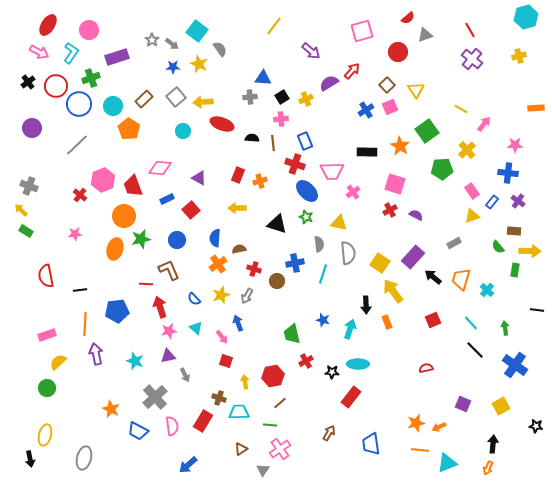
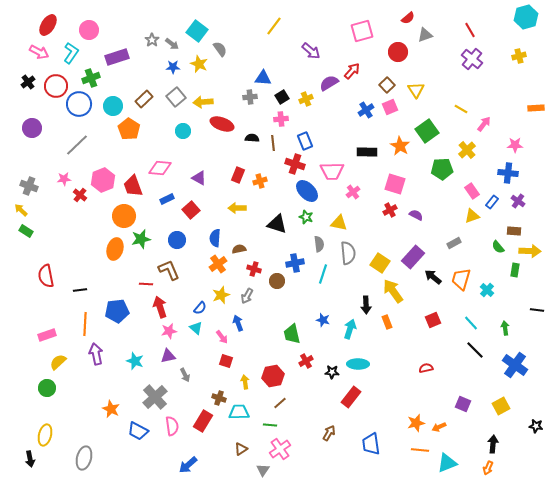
pink star at (75, 234): moved 11 px left, 55 px up
blue semicircle at (194, 299): moved 6 px right, 9 px down; rotated 96 degrees counterclockwise
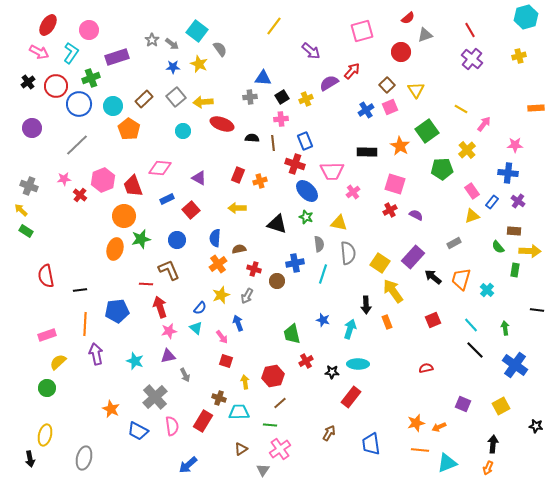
red circle at (398, 52): moved 3 px right
cyan line at (471, 323): moved 2 px down
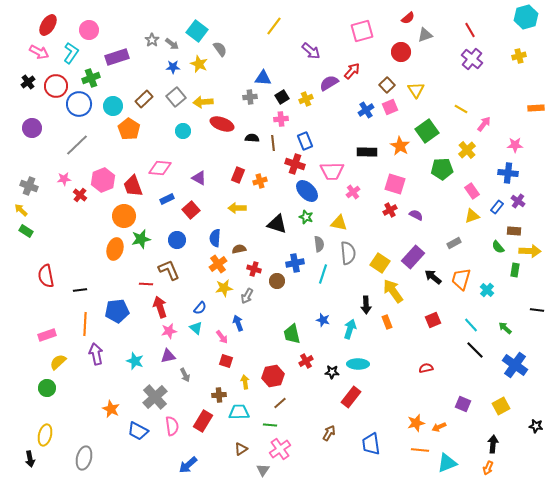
blue rectangle at (492, 202): moved 5 px right, 5 px down
yellow star at (221, 295): moved 3 px right, 7 px up; rotated 12 degrees clockwise
green arrow at (505, 328): rotated 40 degrees counterclockwise
brown cross at (219, 398): moved 3 px up; rotated 24 degrees counterclockwise
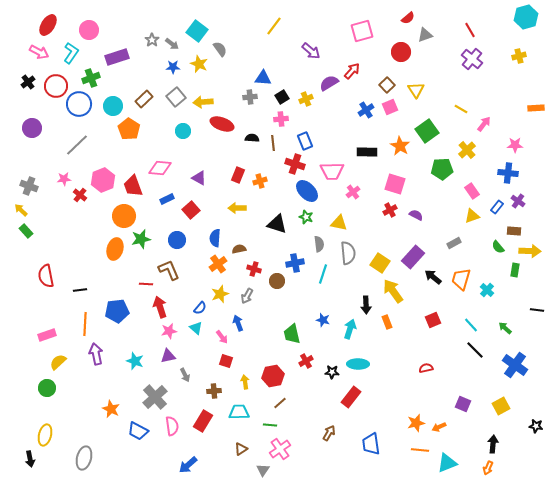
green rectangle at (26, 231): rotated 16 degrees clockwise
yellow star at (224, 288): moved 4 px left, 6 px down; rotated 12 degrees counterclockwise
brown cross at (219, 395): moved 5 px left, 4 px up
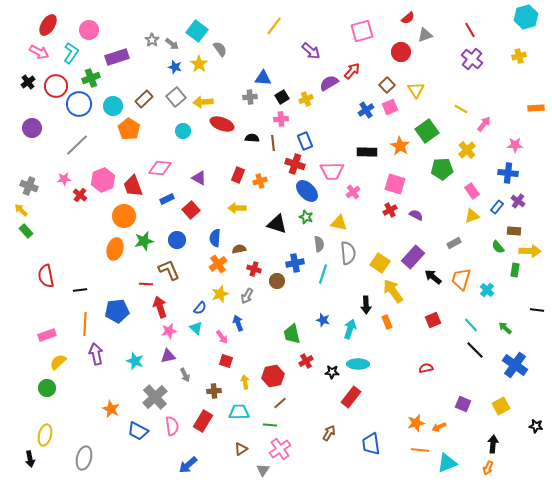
yellow star at (199, 64): rotated 12 degrees clockwise
blue star at (173, 67): moved 2 px right; rotated 16 degrees clockwise
green star at (141, 239): moved 3 px right, 2 px down
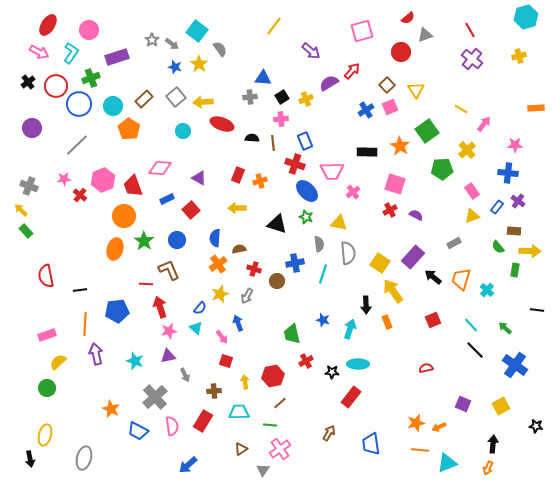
green star at (144, 241): rotated 24 degrees counterclockwise
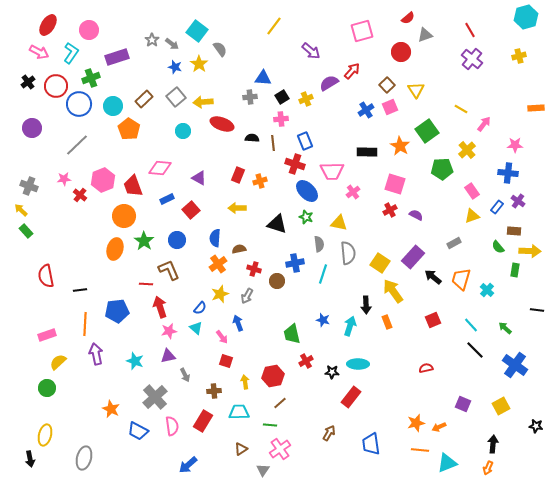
cyan arrow at (350, 329): moved 3 px up
